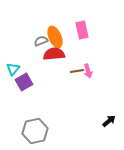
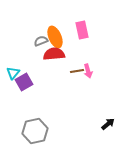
cyan triangle: moved 4 px down
black arrow: moved 1 px left, 3 px down
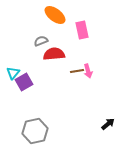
orange ellipse: moved 22 px up; rotated 30 degrees counterclockwise
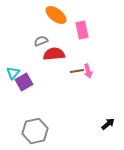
orange ellipse: moved 1 px right
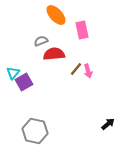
orange ellipse: rotated 10 degrees clockwise
brown line: moved 1 px left, 2 px up; rotated 40 degrees counterclockwise
gray hexagon: rotated 25 degrees clockwise
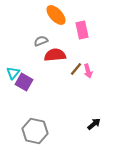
red semicircle: moved 1 px right, 1 px down
purple square: rotated 30 degrees counterclockwise
black arrow: moved 14 px left
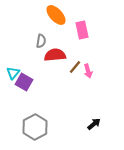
gray semicircle: rotated 120 degrees clockwise
brown line: moved 1 px left, 2 px up
gray hexagon: moved 4 px up; rotated 20 degrees clockwise
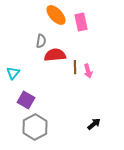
pink rectangle: moved 1 px left, 8 px up
brown line: rotated 40 degrees counterclockwise
purple square: moved 2 px right, 18 px down
